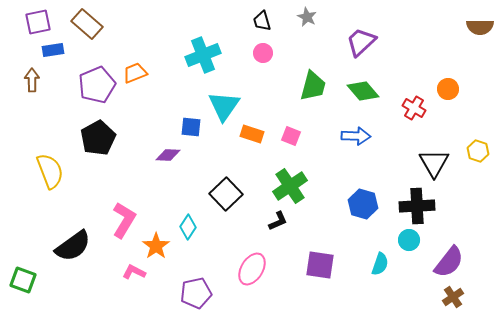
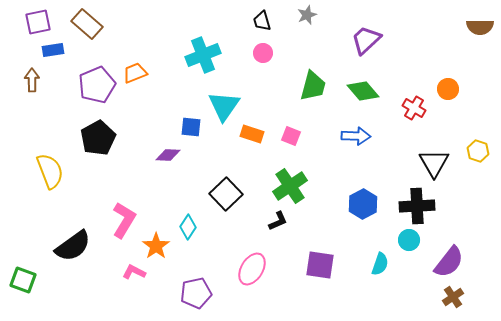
gray star at (307, 17): moved 2 px up; rotated 24 degrees clockwise
purple trapezoid at (361, 42): moved 5 px right, 2 px up
blue hexagon at (363, 204): rotated 16 degrees clockwise
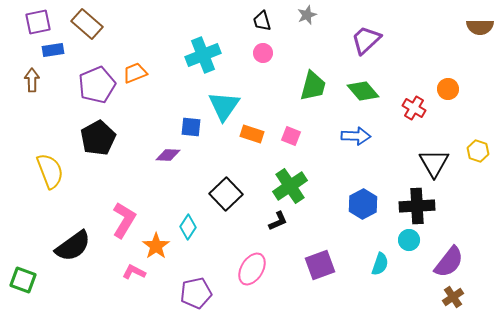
purple square at (320, 265): rotated 28 degrees counterclockwise
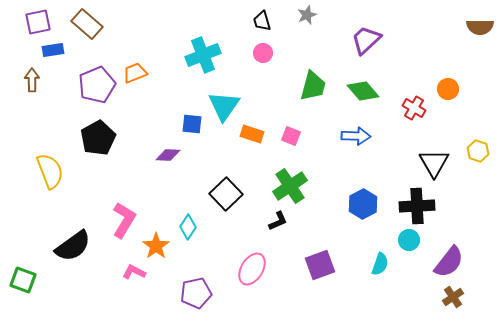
blue square at (191, 127): moved 1 px right, 3 px up
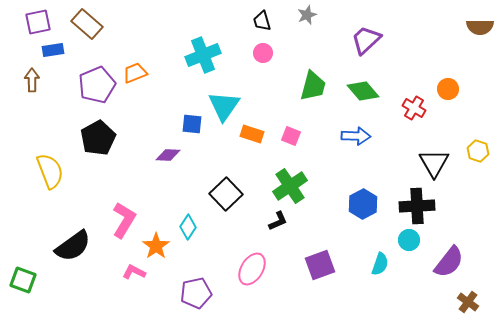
brown cross at (453, 297): moved 15 px right, 5 px down; rotated 20 degrees counterclockwise
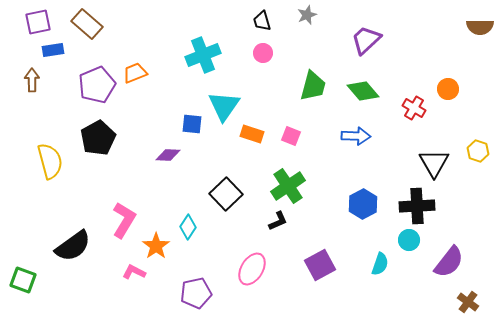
yellow semicircle at (50, 171): moved 10 px up; rotated 6 degrees clockwise
green cross at (290, 186): moved 2 px left
purple square at (320, 265): rotated 8 degrees counterclockwise
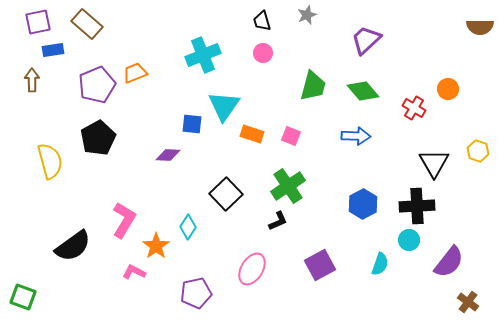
green square at (23, 280): moved 17 px down
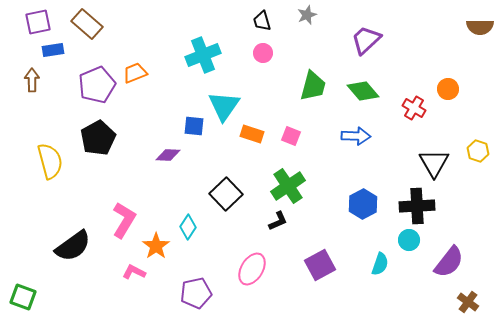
blue square at (192, 124): moved 2 px right, 2 px down
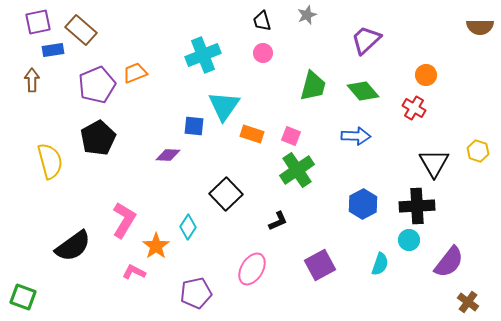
brown rectangle at (87, 24): moved 6 px left, 6 px down
orange circle at (448, 89): moved 22 px left, 14 px up
green cross at (288, 186): moved 9 px right, 16 px up
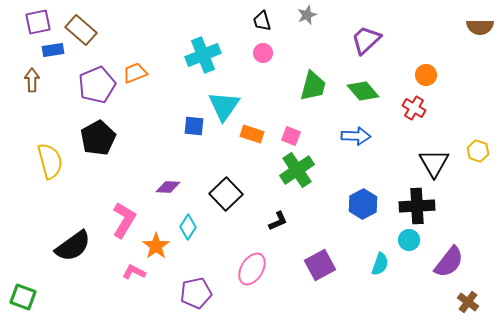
purple diamond at (168, 155): moved 32 px down
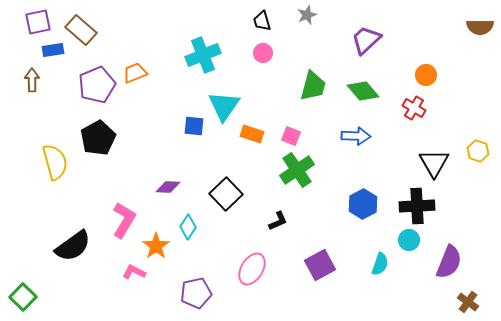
yellow semicircle at (50, 161): moved 5 px right, 1 px down
purple semicircle at (449, 262): rotated 16 degrees counterclockwise
green square at (23, 297): rotated 24 degrees clockwise
